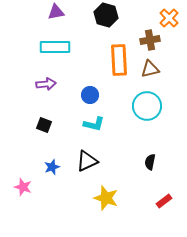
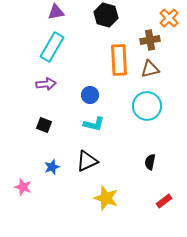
cyan rectangle: moved 3 px left; rotated 60 degrees counterclockwise
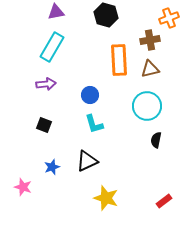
orange cross: rotated 24 degrees clockwise
cyan L-shape: rotated 60 degrees clockwise
black semicircle: moved 6 px right, 22 px up
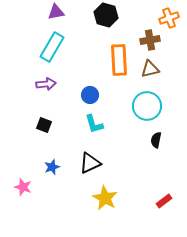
black triangle: moved 3 px right, 2 px down
yellow star: moved 1 px left; rotated 10 degrees clockwise
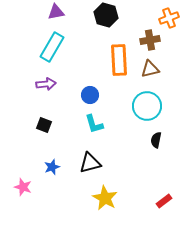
black triangle: rotated 10 degrees clockwise
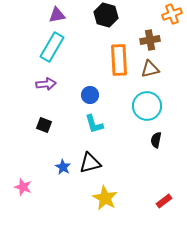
purple triangle: moved 1 px right, 3 px down
orange cross: moved 3 px right, 4 px up
blue star: moved 11 px right; rotated 21 degrees counterclockwise
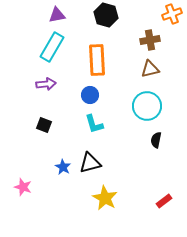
orange rectangle: moved 22 px left
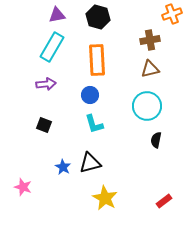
black hexagon: moved 8 px left, 2 px down
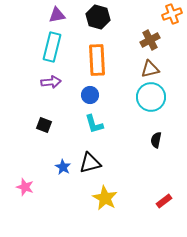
brown cross: rotated 18 degrees counterclockwise
cyan rectangle: rotated 16 degrees counterclockwise
purple arrow: moved 5 px right, 2 px up
cyan circle: moved 4 px right, 9 px up
pink star: moved 2 px right
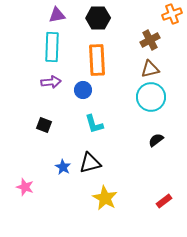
black hexagon: moved 1 px down; rotated 15 degrees counterclockwise
cyan rectangle: rotated 12 degrees counterclockwise
blue circle: moved 7 px left, 5 px up
black semicircle: rotated 42 degrees clockwise
